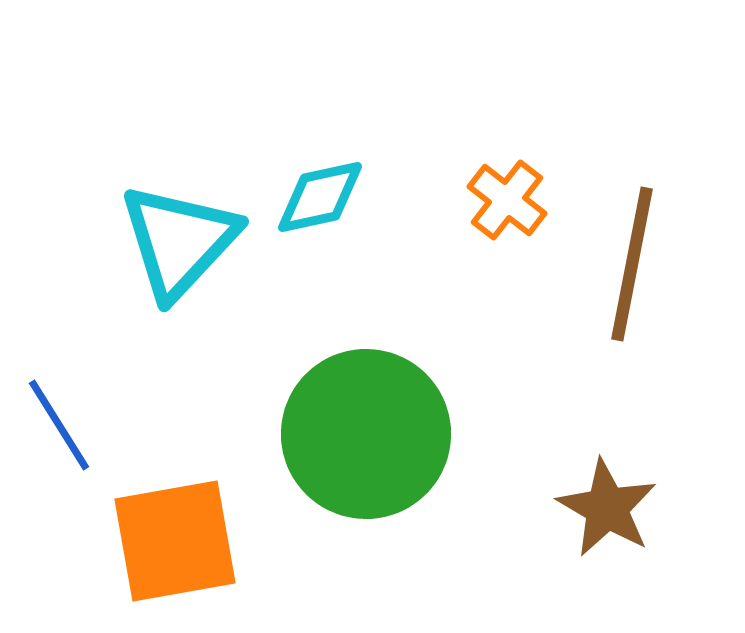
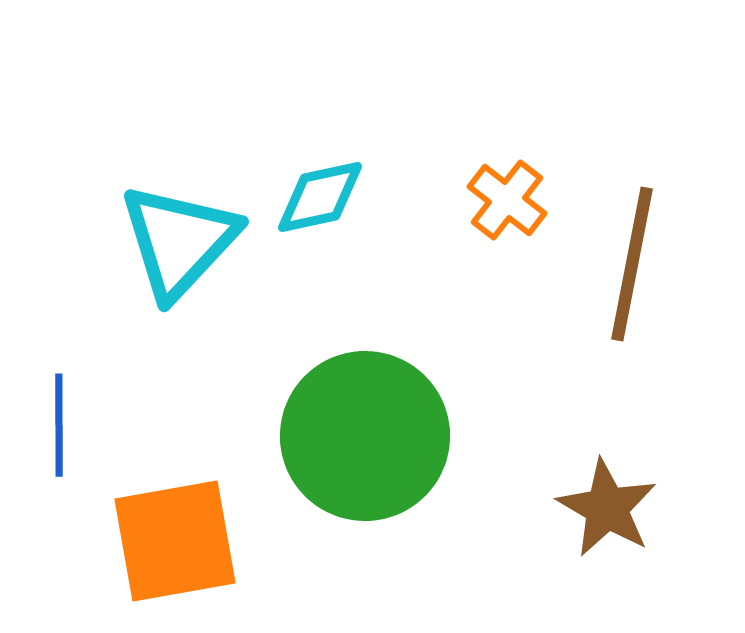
blue line: rotated 32 degrees clockwise
green circle: moved 1 px left, 2 px down
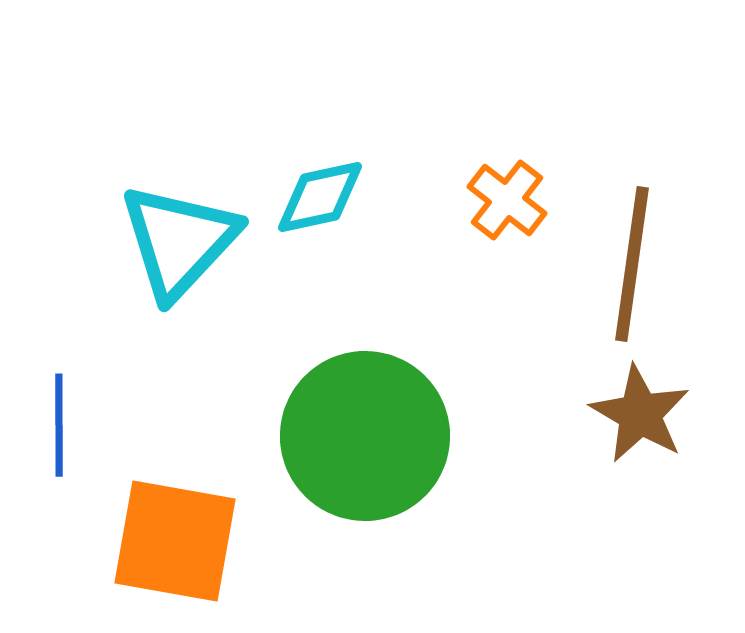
brown line: rotated 3 degrees counterclockwise
brown star: moved 33 px right, 94 px up
orange square: rotated 20 degrees clockwise
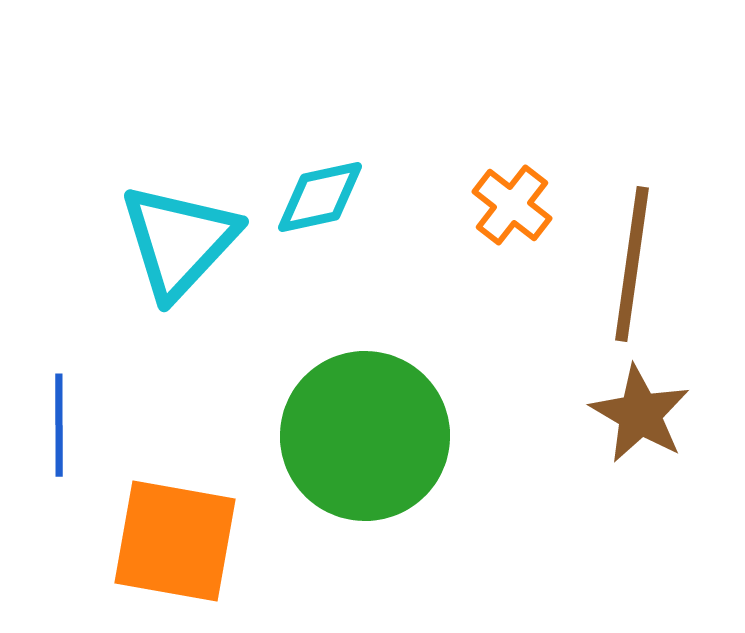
orange cross: moved 5 px right, 5 px down
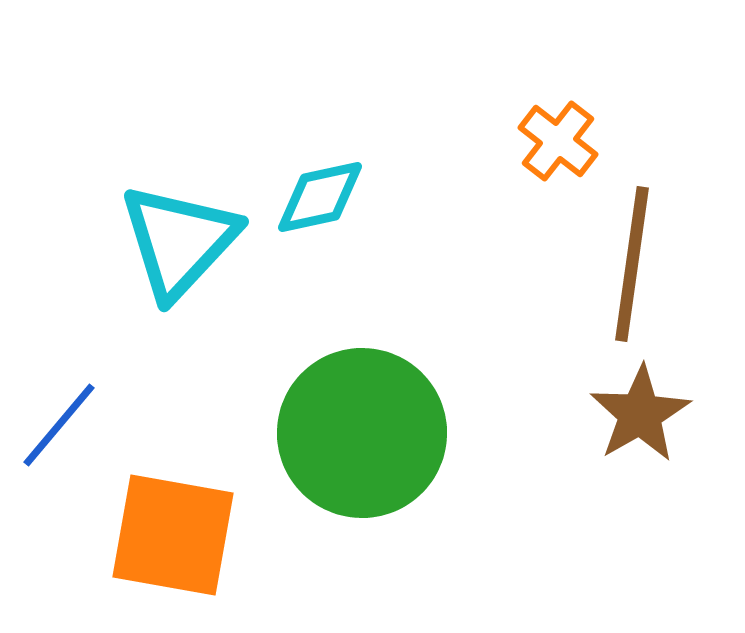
orange cross: moved 46 px right, 64 px up
brown star: rotated 12 degrees clockwise
blue line: rotated 40 degrees clockwise
green circle: moved 3 px left, 3 px up
orange square: moved 2 px left, 6 px up
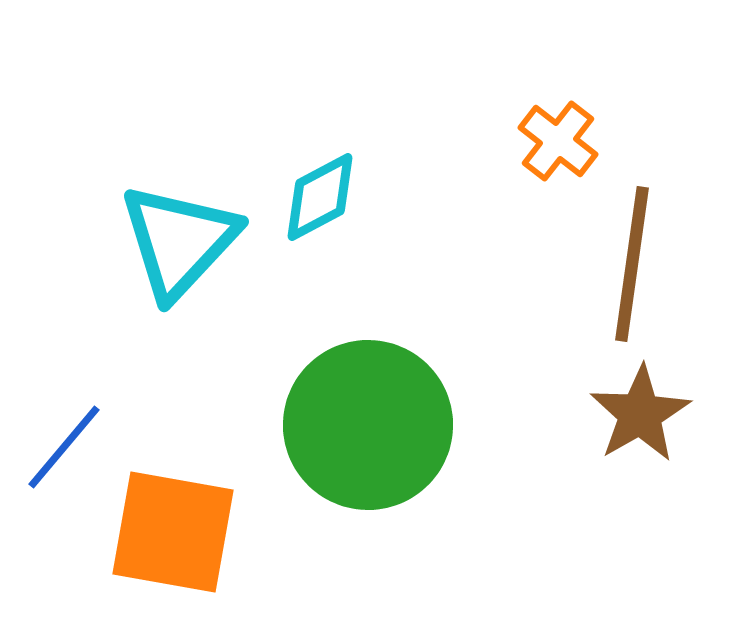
cyan diamond: rotated 16 degrees counterclockwise
blue line: moved 5 px right, 22 px down
green circle: moved 6 px right, 8 px up
orange square: moved 3 px up
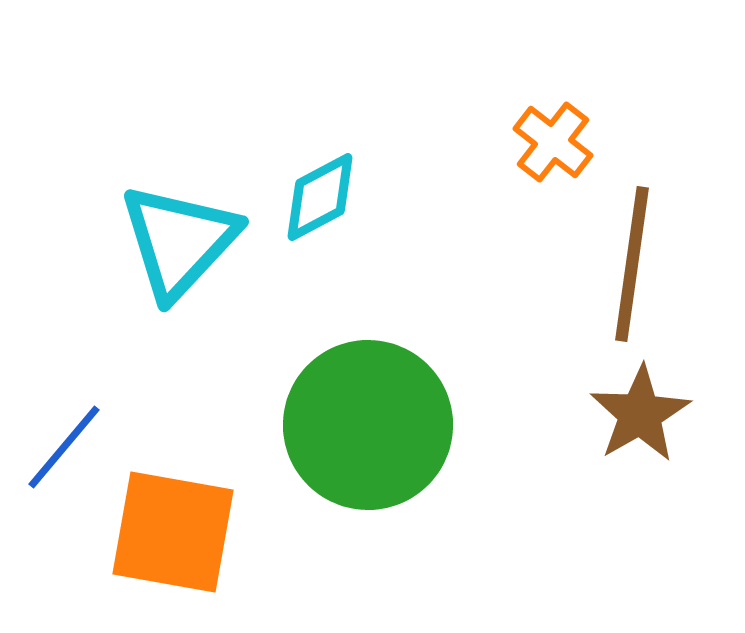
orange cross: moved 5 px left, 1 px down
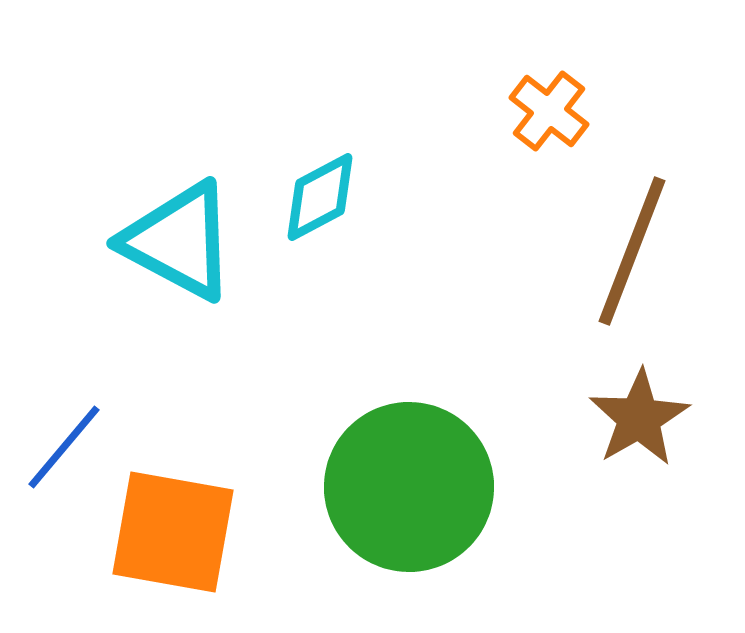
orange cross: moved 4 px left, 31 px up
cyan triangle: rotated 45 degrees counterclockwise
brown line: moved 13 px up; rotated 13 degrees clockwise
brown star: moved 1 px left, 4 px down
green circle: moved 41 px right, 62 px down
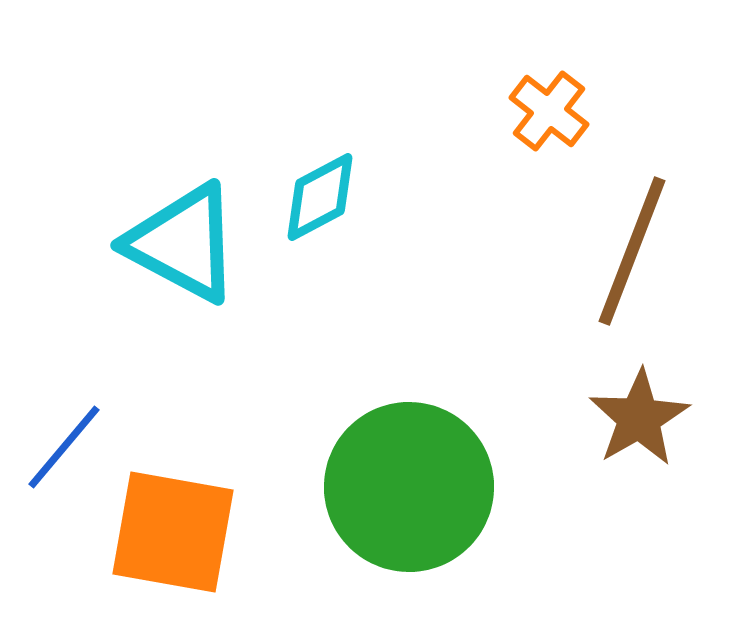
cyan triangle: moved 4 px right, 2 px down
